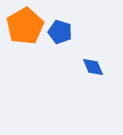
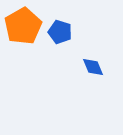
orange pentagon: moved 2 px left
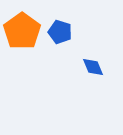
orange pentagon: moved 1 px left, 5 px down; rotated 6 degrees counterclockwise
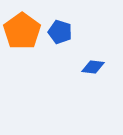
blue diamond: rotated 60 degrees counterclockwise
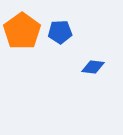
blue pentagon: rotated 20 degrees counterclockwise
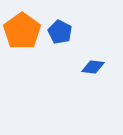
blue pentagon: rotated 30 degrees clockwise
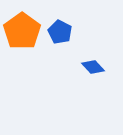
blue diamond: rotated 40 degrees clockwise
